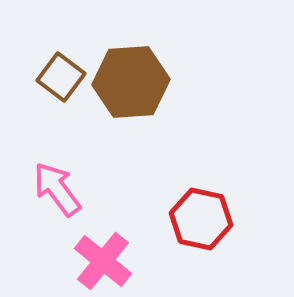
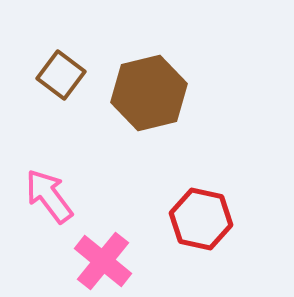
brown square: moved 2 px up
brown hexagon: moved 18 px right, 11 px down; rotated 10 degrees counterclockwise
pink arrow: moved 8 px left, 7 px down
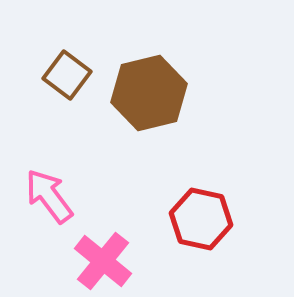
brown square: moved 6 px right
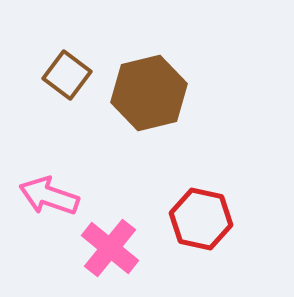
pink arrow: rotated 34 degrees counterclockwise
pink cross: moved 7 px right, 13 px up
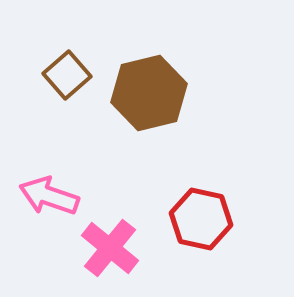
brown square: rotated 12 degrees clockwise
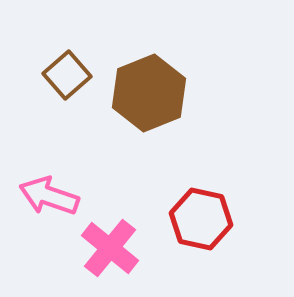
brown hexagon: rotated 8 degrees counterclockwise
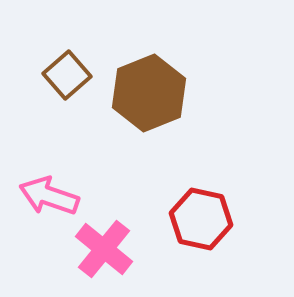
pink cross: moved 6 px left, 1 px down
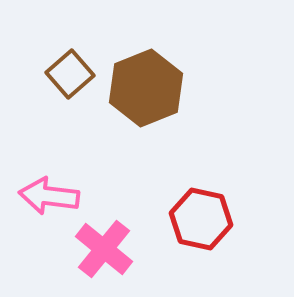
brown square: moved 3 px right, 1 px up
brown hexagon: moved 3 px left, 5 px up
pink arrow: rotated 12 degrees counterclockwise
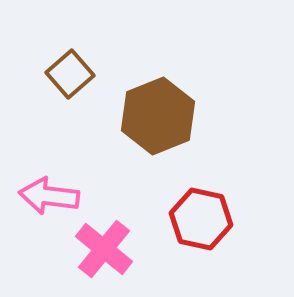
brown hexagon: moved 12 px right, 28 px down
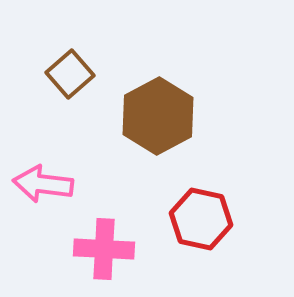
brown hexagon: rotated 6 degrees counterclockwise
pink arrow: moved 6 px left, 12 px up
pink cross: rotated 36 degrees counterclockwise
